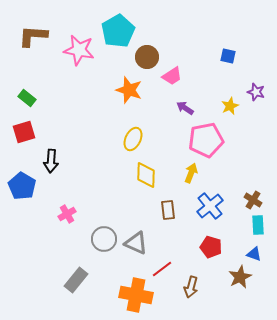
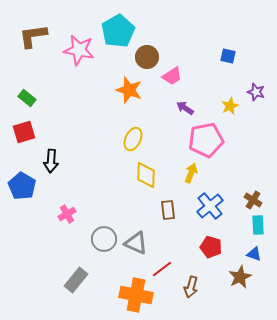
brown L-shape: rotated 12 degrees counterclockwise
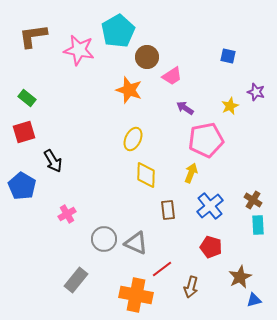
black arrow: moved 2 px right; rotated 35 degrees counterclockwise
blue triangle: moved 46 px down; rotated 35 degrees counterclockwise
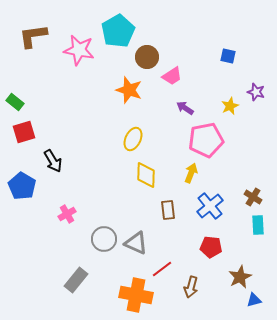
green rectangle: moved 12 px left, 4 px down
brown cross: moved 3 px up
red pentagon: rotated 10 degrees counterclockwise
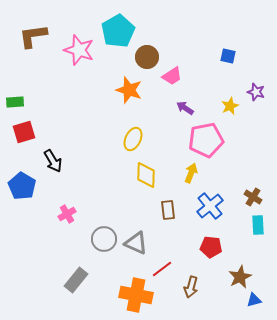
pink star: rotated 8 degrees clockwise
green rectangle: rotated 42 degrees counterclockwise
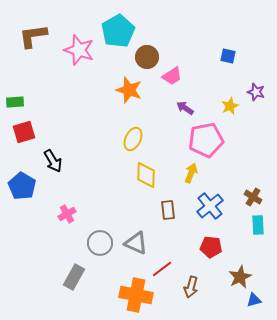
gray circle: moved 4 px left, 4 px down
gray rectangle: moved 2 px left, 3 px up; rotated 10 degrees counterclockwise
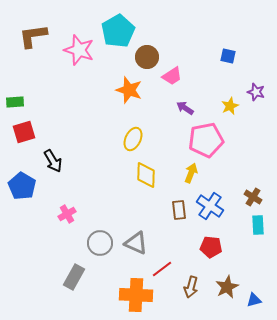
blue cross: rotated 16 degrees counterclockwise
brown rectangle: moved 11 px right
brown star: moved 13 px left, 10 px down
orange cross: rotated 8 degrees counterclockwise
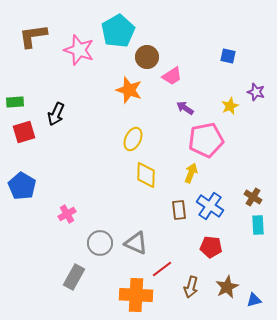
black arrow: moved 3 px right, 47 px up; rotated 55 degrees clockwise
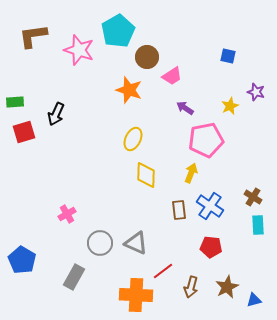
blue pentagon: moved 74 px down
red line: moved 1 px right, 2 px down
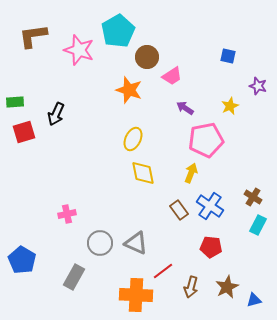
purple star: moved 2 px right, 6 px up
yellow diamond: moved 3 px left, 2 px up; rotated 12 degrees counterclockwise
brown rectangle: rotated 30 degrees counterclockwise
pink cross: rotated 18 degrees clockwise
cyan rectangle: rotated 30 degrees clockwise
